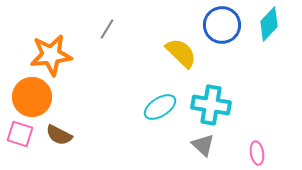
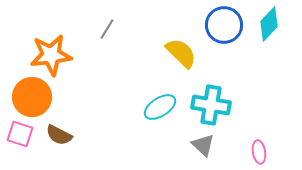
blue circle: moved 2 px right
pink ellipse: moved 2 px right, 1 px up
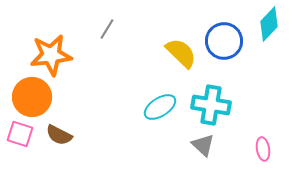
blue circle: moved 16 px down
pink ellipse: moved 4 px right, 3 px up
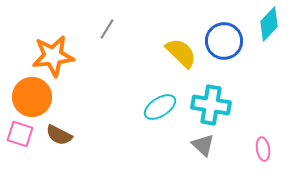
orange star: moved 2 px right, 1 px down
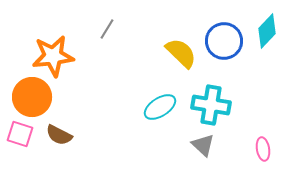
cyan diamond: moved 2 px left, 7 px down
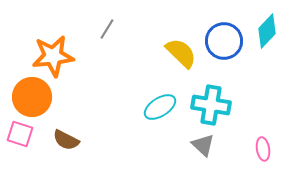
brown semicircle: moved 7 px right, 5 px down
